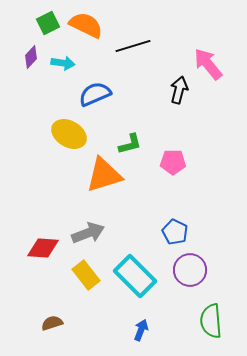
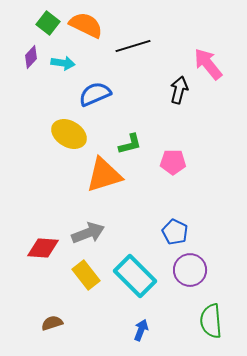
green square: rotated 25 degrees counterclockwise
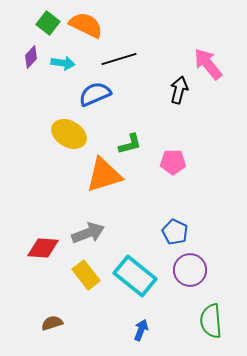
black line: moved 14 px left, 13 px down
cyan rectangle: rotated 6 degrees counterclockwise
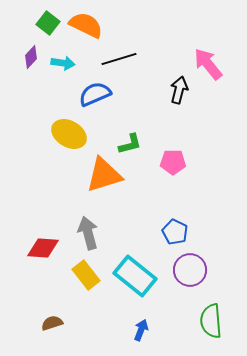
gray arrow: rotated 84 degrees counterclockwise
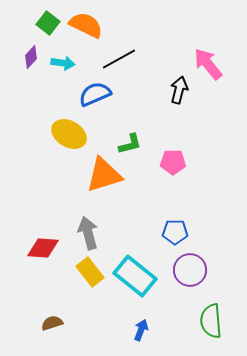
black line: rotated 12 degrees counterclockwise
blue pentagon: rotated 25 degrees counterclockwise
yellow rectangle: moved 4 px right, 3 px up
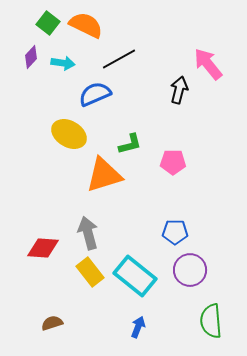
blue arrow: moved 3 px left, 3 px up
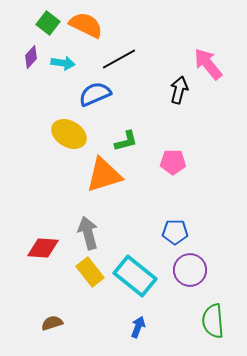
green L-shape: moved 4 px left, 3 px up
green semicircle: moved 2 px right
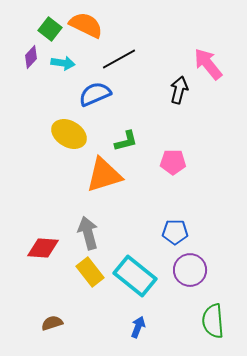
green square: moved 2 px right, 6 px down
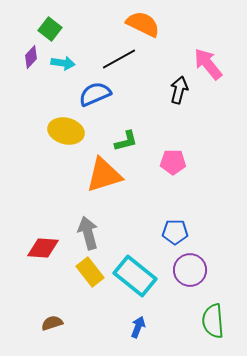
orange semicircle: moved 57 px right, 1 px up
yellow ellipse: moved 3 px left, 3 px up; rotated 16 degrees counterclockwise
